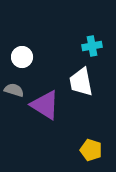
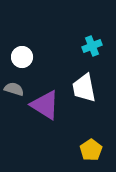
cyan cross: rotated 12 degrees counterclockwise
white trapezoid: moved 3 px right, 6 px down
gray semicircle: moved 1 px up
yellow pentagon: rotated 20 degrees clockwise
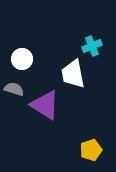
white circle: moved 2 px down
white trapezoid: moved 11 px left, 14 px up
yellow pentagon: rotated 15 degrees clockwise
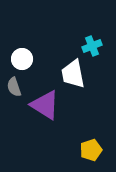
gray semicircle: moved 2 px up; rotated 126 degrees counterclockwise
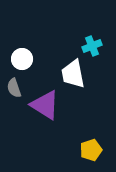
gray semicircle: moved 1 px down
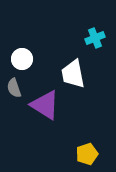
cyan cross: moved 3 px right, 8 px up
yellow pentagon: moved 4 px left, 4 px down
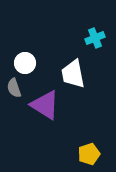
white circle: moved 3 px right, 4 px down
yellow pentagon: moved 2 px right
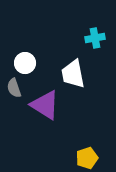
cyan cross: rotated 12 degrees clockwise
yellow pentagon: moved 2 px left, 4 px down
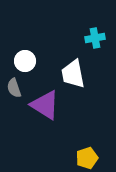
white circle: moved 2 px up
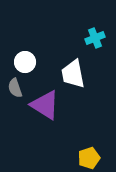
cyan cross: rotated 12 degrees counterclockwise
white circle: moved 1 px down
gray semicircle: moved 1 px right
yellow pentagon: moved 2 px right
